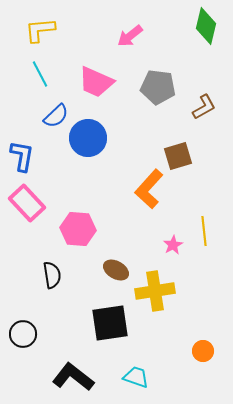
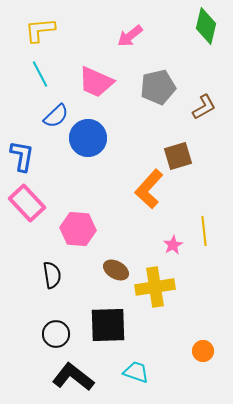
gray pentagon: rotated 20 degrees counterclockwise
yellow cross: moved 4 px up
black square: moved 2 px left, 2 px down; rotated 6 degrees clockwise
black circle: moved 33 px right
cyan trapezoid: moved 5 px up
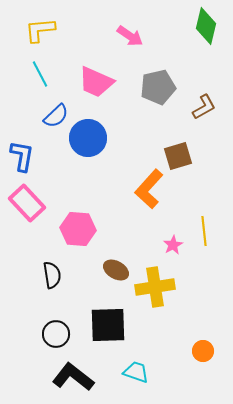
pink arrow: rotated 108 degrees counterclockwise
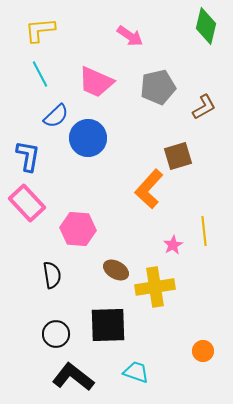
blue L-shape: moved 6 px right
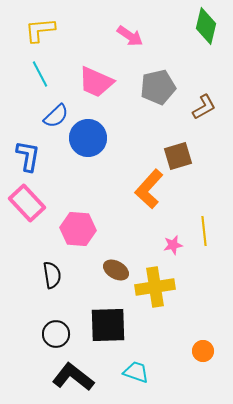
pink star: rotated 18 degrees clockwise
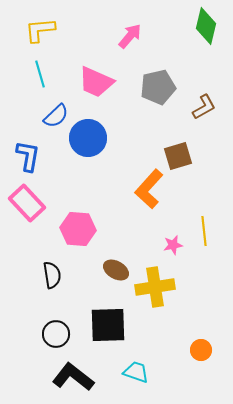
pink arrow: rotated 84 degrees counterclockwise
cyan line: rotated 12 degrees clockwise
orange circle: moved 2 px left, 1 px up
